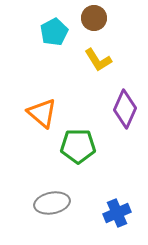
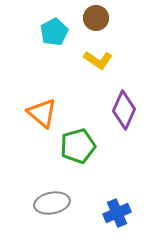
brown circle: moved 2 px right
yellow L-shape: rotated 24 degrees counterclockwise
purple diamond: moved 1 px left, 1 px down
green pentagon: rotated 16 degrees counterclockwise
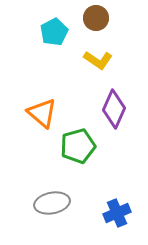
purple diamond: moved 10 px left, 1 px up
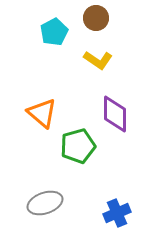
purple diamond: moved 1 px right, 5 px down; rotated 24 degrees counterclockwise
gray ellipse: moved 7 px left; rotated 8 degrees counterclockwise
